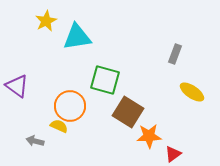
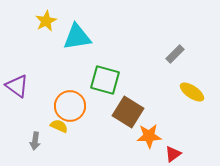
gray rectangle: rotated 24 degrees clockwise
gray arrow: rotated 96 degrees counterclockwise
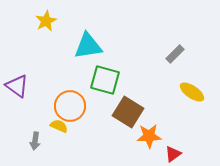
cyan triangle: moved 11 px right, 9 px down
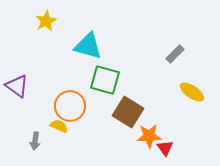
cyan triangle: rotated 24 degrees clockwise
red triangle: moved 8 px left, 6 px up; rotated 30 degrees counterclockwise
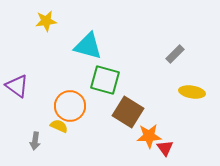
yellow star: rotated 20 degrees clockwise
yellow ellipse: rotated 25 degrees counterclockwise
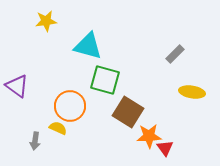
yellow semicircle: moved 1 px left, 2 px down
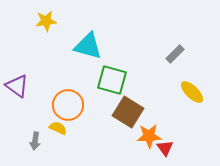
green square: moved 7 px right
yellow ellipse: rotated 35 degrees clockwise
orange circle: moved 2 px left, 1 px up
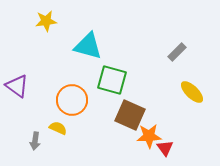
gray rectangle: moved 2 px right, 2 px up
orange circle: moved 4 px right, 5 px up
brown square: moved 2 px right, 3 px down; rotated 8 degrees counterclockwise
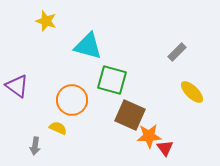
yellow star: rotated 25 degrees clockwise
gray arrow: moved 5 px down
